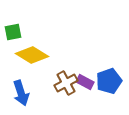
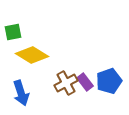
purple rectangle: rotated 24 degrees clockwise
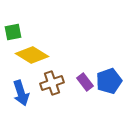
brown cross: moved 14 px left; rotated 10 degrees clockwise
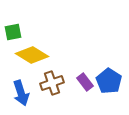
blue pentagon: rotated 20 degrees counterclockwise
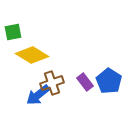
blue arrow: moved 17 px right, 2 px down; rotated 70 degrees clockwise
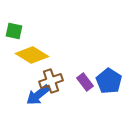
green square: moved 1 px right, 1 px up; rotated 24 degrees clockwise
brown cross: moved 1 px left, 2 px up
